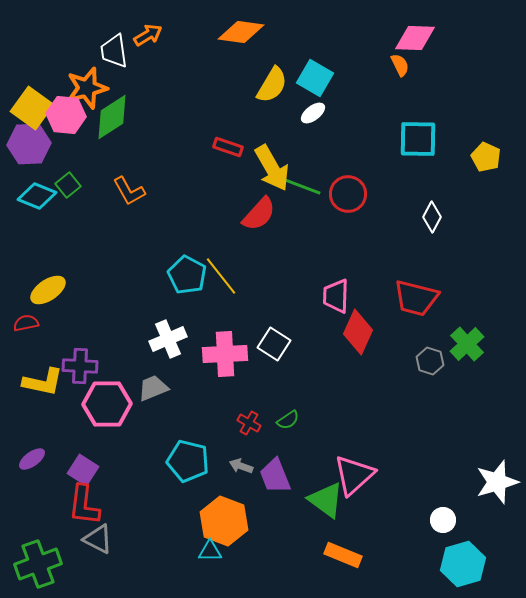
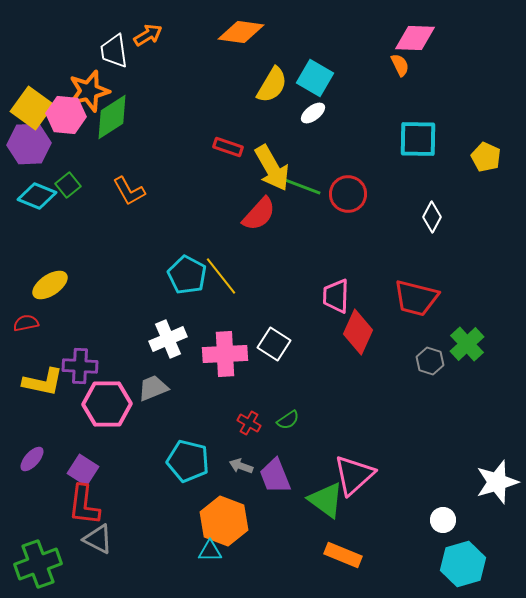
orange star at (87, 88): moved 2 px right, 3 px down
yellow ellipse at (48, 290): moved 2 px right, 5 px up
purple ellipse at (32, 459): rotated 12 degrees counterclockwise
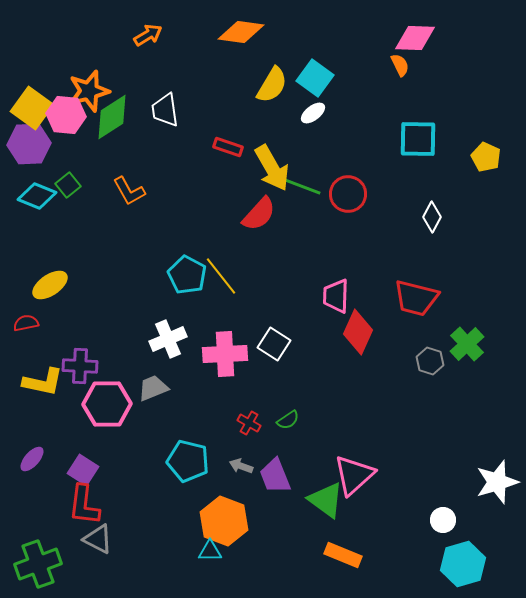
white trapezoid at (114, 51): moved 51 px right, 59 px down
cyan square at (315, 78): rotated 6 degrees clockwise
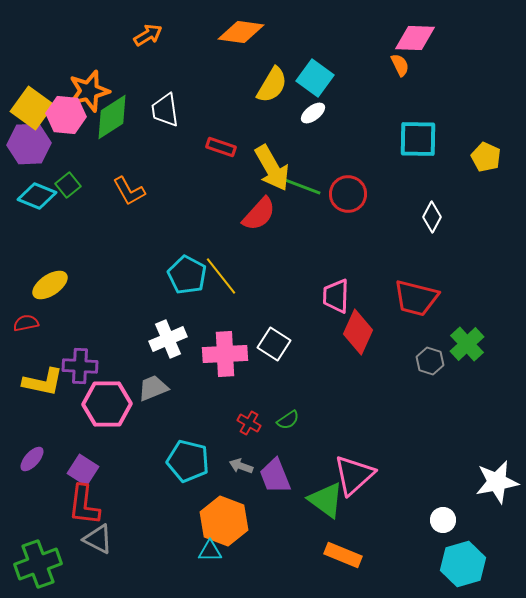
red rectangle at (228, 147): moved 7 px left
white star at (497, 482): rotated 6 degrees clockwise
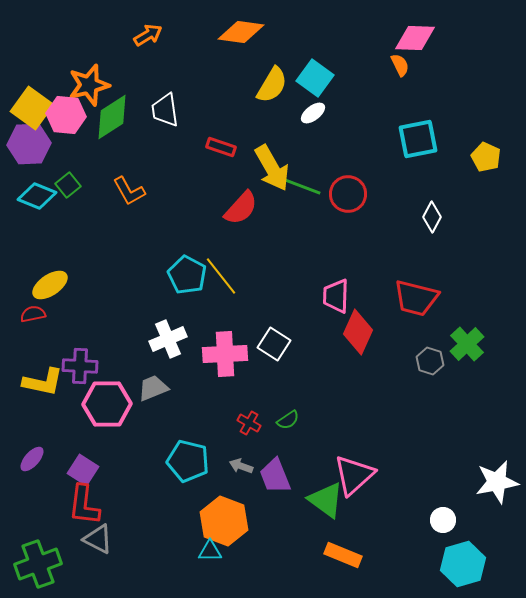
orange star at (89, 91): moved 6 px up
cyan square at (418, 139): rotated 12 degrees counterclockwise
red semicircle at (259, 214): moved 18 px left, 6 px up
red semicircle at (26, 323): moved 7 px right, 9 px up
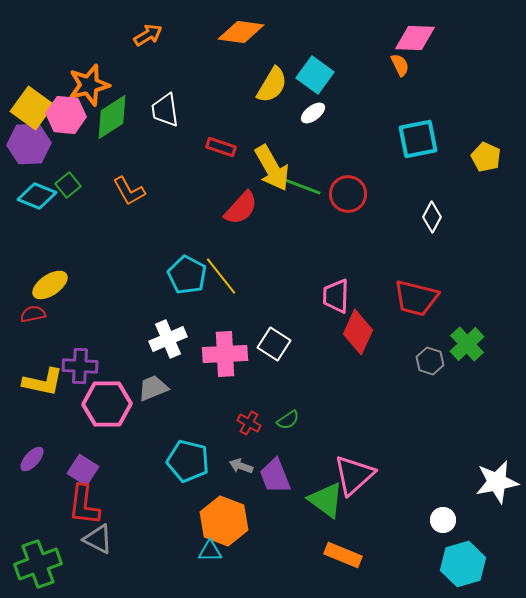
cyan square at (315, 78): moved 3 px up
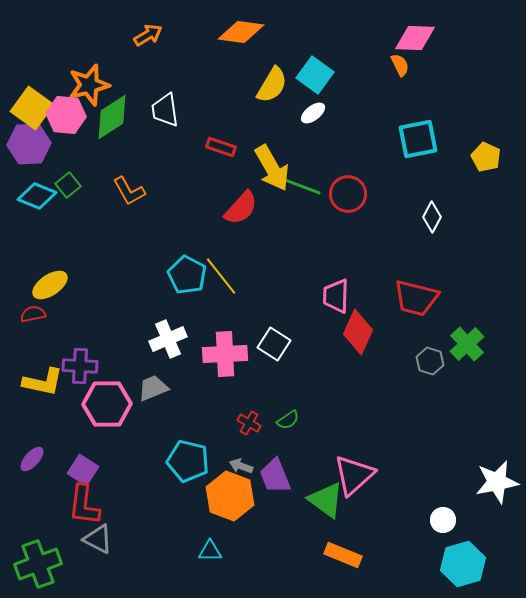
orange hexagon at (224, 521): moved 6 px right, 25 px up
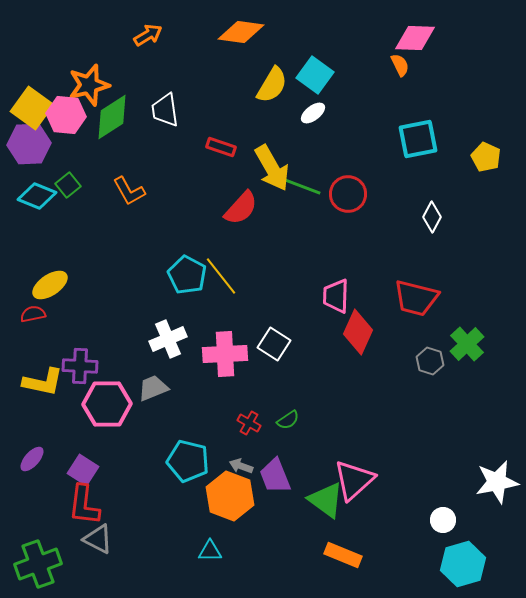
pink triangle at (354, 475): moved 5 px down
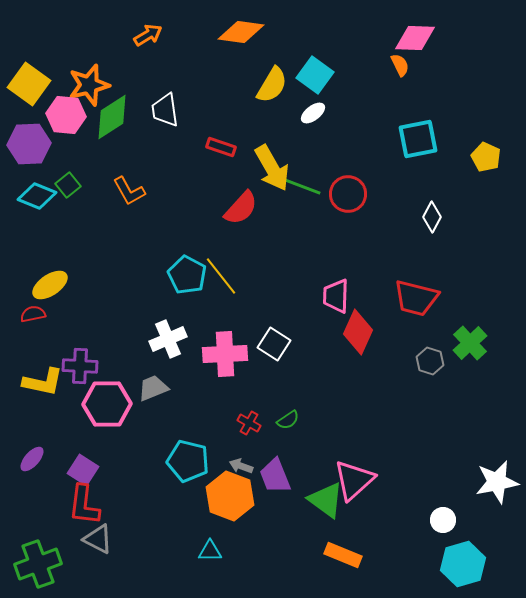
yellow square at (32, 108): moved 3 px left, 24 px up
green cross at (467, 344): moved 3 px right, 1 px up
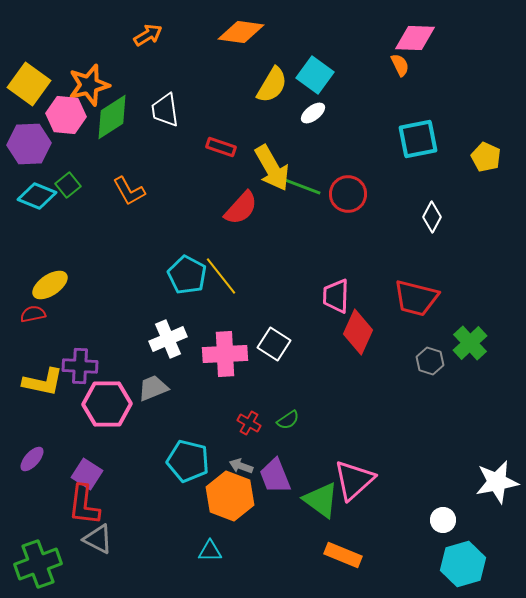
purple square at (83, 470): moved 4 px right, 4 px down
green triangle at (326, 500): moved 5 px left
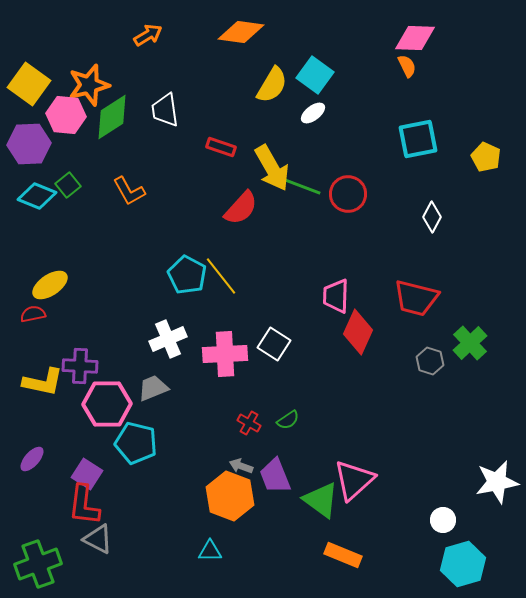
orange semicircle at (400, 65): moved 7 px right, 1 px down
cyan pentagon at (188, 461): moved 52 px left, 18 px up
